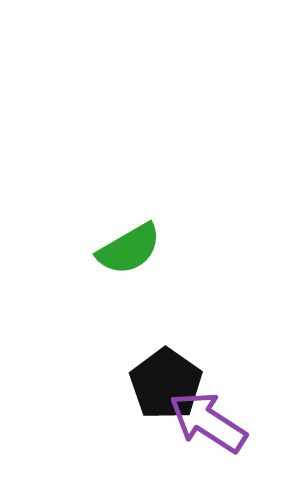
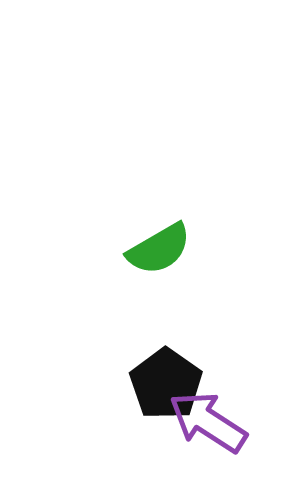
green semicircle: moved 30 px right
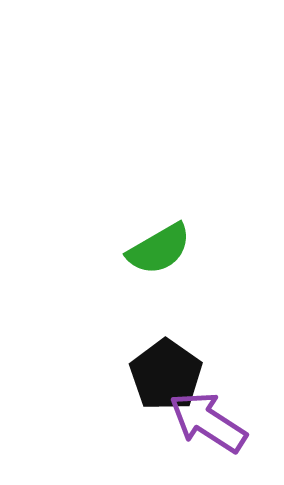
black pentagon: moved 9 px up
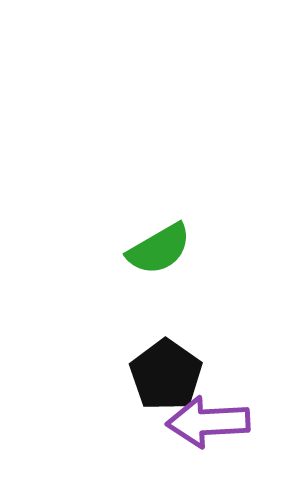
purple arrow: rotated 36 degrees counterclockwise
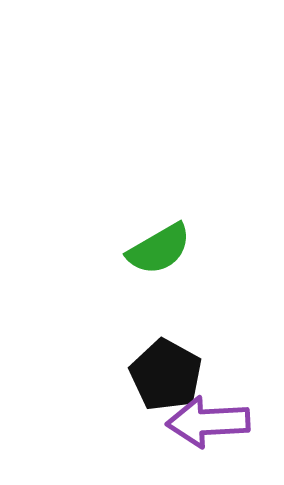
black pentagon: rotated 6 degrees counterclockwise
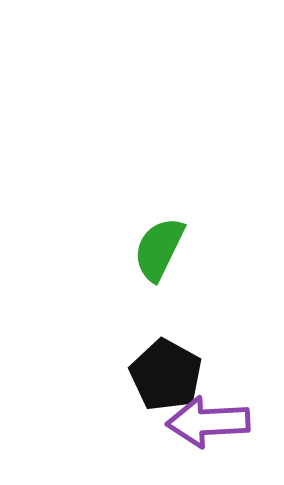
green semicircle: rotated 146 degrees clockwise
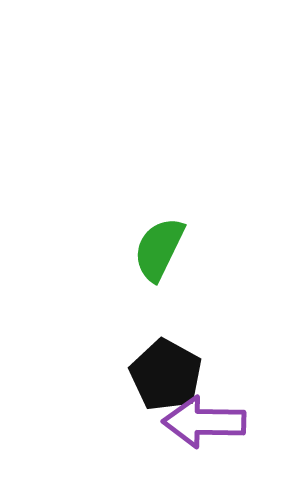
purple arrow: moved 4 px left; rotated 4 degrees clockwise
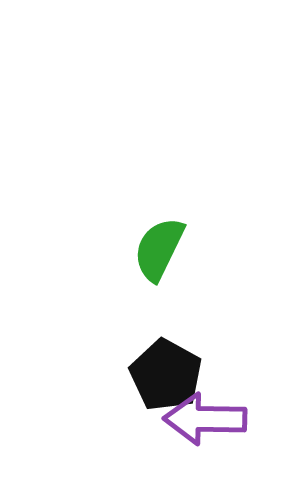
purple arrow: moved 1 px right, 3 px up
